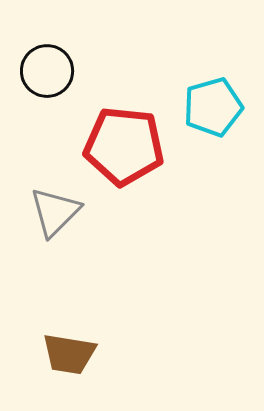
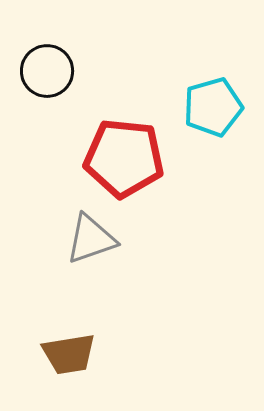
red pentagon: moved 12 px down
gray triangle: moved 36 px right, 27 px down; rotated 26 degrees clockwise
brown trapezoid: rotated 18 degrees counterclockwise
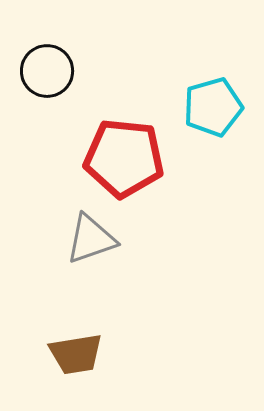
brown trapezoid: moved 7 px right
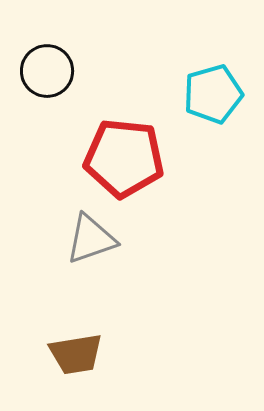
cyan pentagon: moved 13 px up
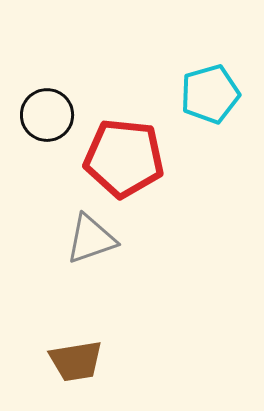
black circle: moved 44 px down
cyan pentagon: moved 3 px left
brown trapezoid: moved 7 px down
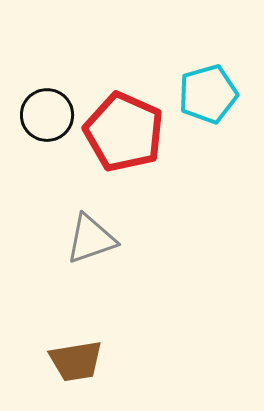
cyan pentagon: moved 2 px left
red pentagon: moved 26 px up; rotated 18 degrees clockwise
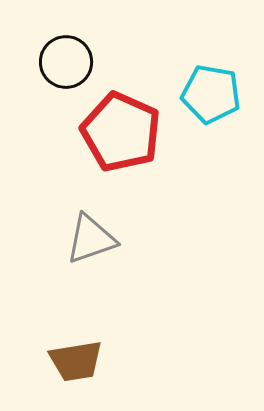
cyan pentagon: moved 3 px right; rotated 26 degrees clockwise
black circle: moved 19 px right, 53 px up
red pentagon: moved 3 px left
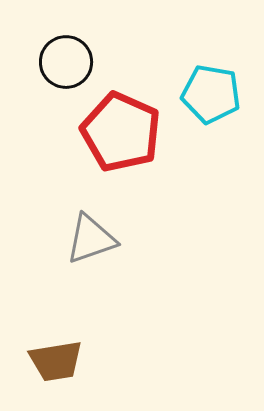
brown trapezoid: moved 20 px left
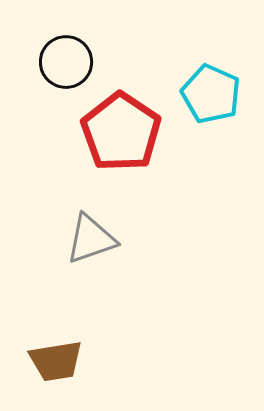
cyan pentagon: rotated 14 degrees clockwise
red pentagon: rotated 10 degrees clockwise
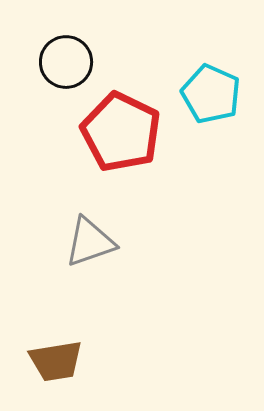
red pentagon: rotated 8 degrees counterclockwise
gray triangle: moved 1 px left, 3 px down
